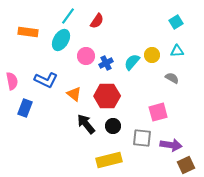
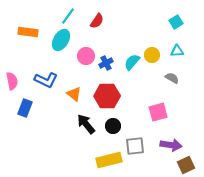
gray square: moved 7 px left, 8 px down; rotated 12 degrees counterclockwise
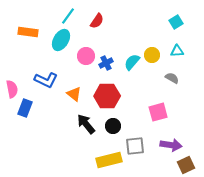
pink semicircle: moved 8 px down
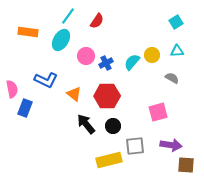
brown square: rotated 30 degrees clockwise
